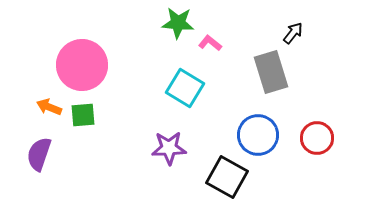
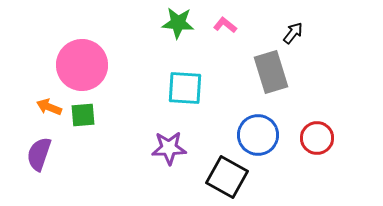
pink L-shape: moved 15 px right, 18 px up
cyan square: rotated 27 degrees counterclockwise
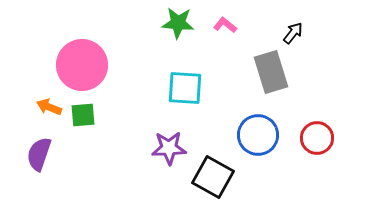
black square: moved 14 px left
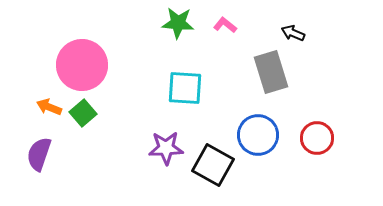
black arrow: rotated 105 degrees counterclockwise
green square: moved 2 px up; rotated 36 degrees counterclockwise
purple star: moved 3 px left
black square: moved 12 px up
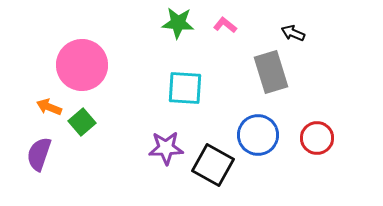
green square: moved 1 px left, 9 px down
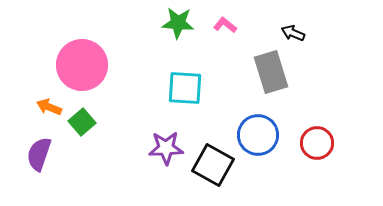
red circle: moved 5 px down
